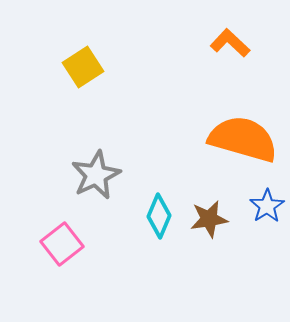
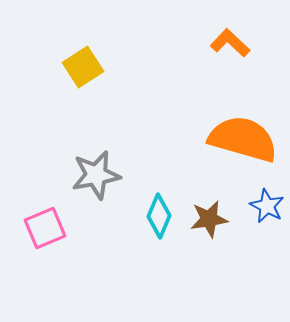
gray star: rotated 15 degrees clockwise
blue star: rotated 12 degrees counterclockwise
pink square: moved 17 px left, 16 px up; rotated 15 degrees clockwise
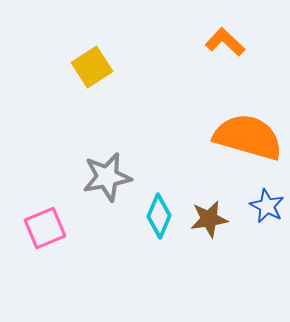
orange L-shape: moved 5 px left, 1 px up
yellow square: moved 9 px right
orange semicircle: moved 5 px right, 2 px up
gray star: moved 11 px right, 2 px down
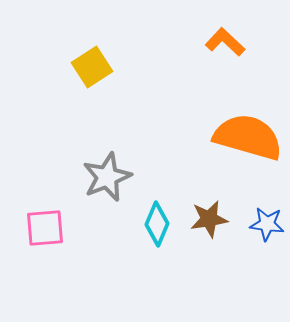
gray star: rotated 12 degrees counterclockwise
blue star: moved 18 px down; rotated 20 degrees counterclockwise
cyan diamond: moved 2 px left, 8 px down
pink square: rotated 18 degrees clockwise
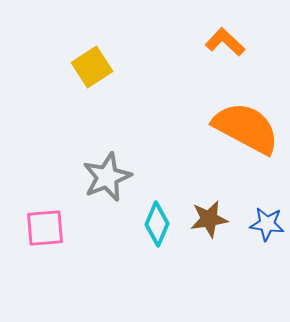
orange semicircle: moved 2 px left, 9 px up; rotated 12 degrees clockwise
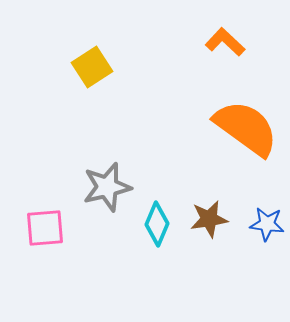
orange semicircle: rotated 8 degrees clockwise
gray star: moved 10 px down; rotated 9 degrees clockwise
